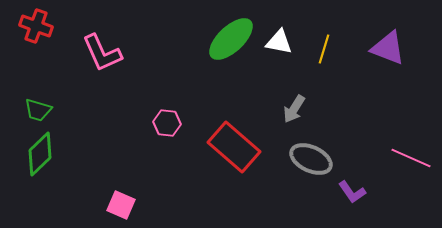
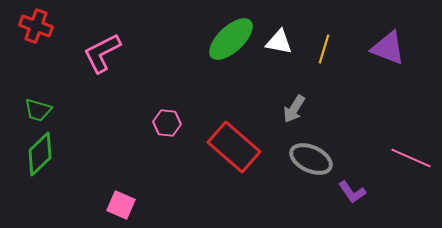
pink L-shape: rotated 87 degrees clockwise
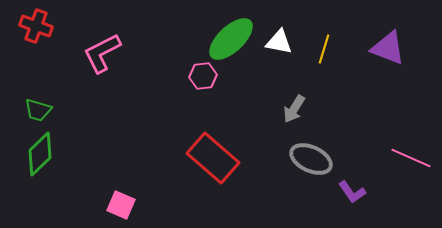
pink hexagon: moved 36 px right, 47 px up; rotated 12 degrees counterclockwise
red rectangle: moved 21 px left, 11 px down
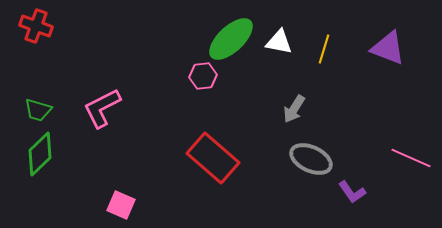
pink L-shape: moved 55 px down
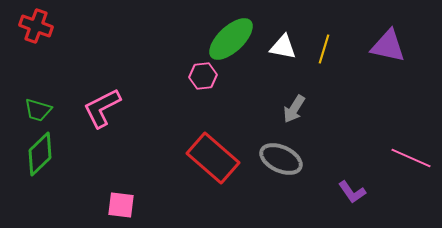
white triangle: moved 4 px right, 5 px down
purple triangle: moved 2 px up; rotated 9 degrees counterclockwise
gray ellipse: moved 30 px left
pink square: rotated 16 degrees counterclockwise
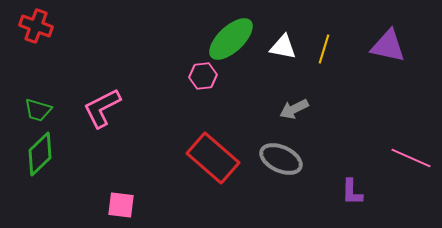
gray arrow: rotated 32 degrees clockwise
purple L-shape: rotated 36 degrees clockwise
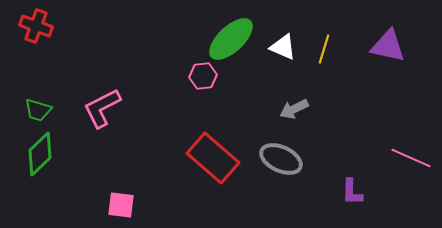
white triangle: rotated 12 degrees clockwise
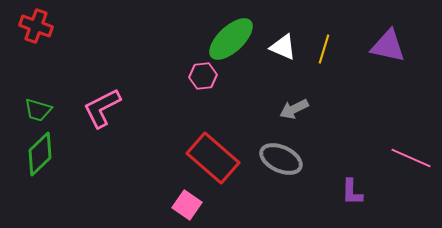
pink square: moved 66 px right; rotated 28 degrees clockwise
